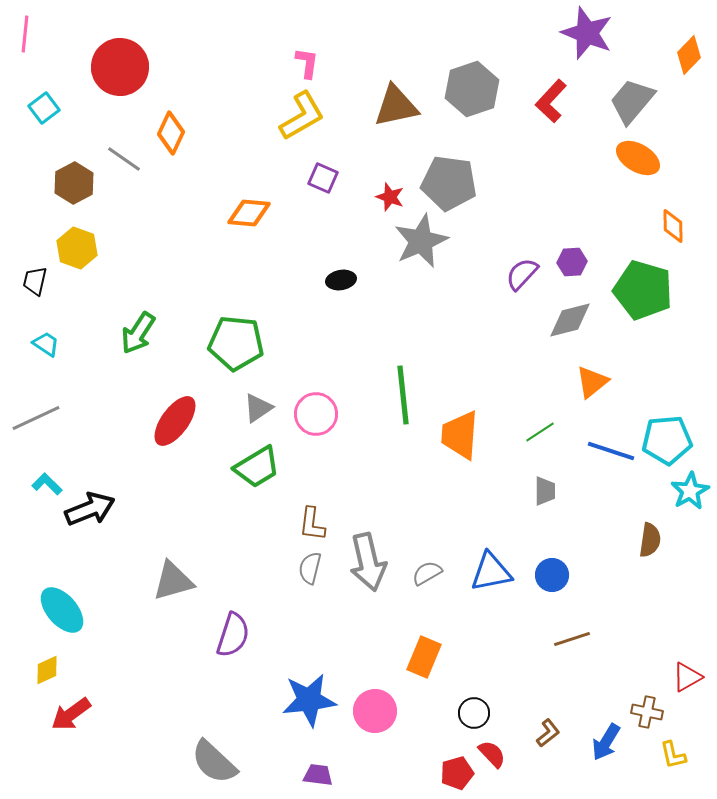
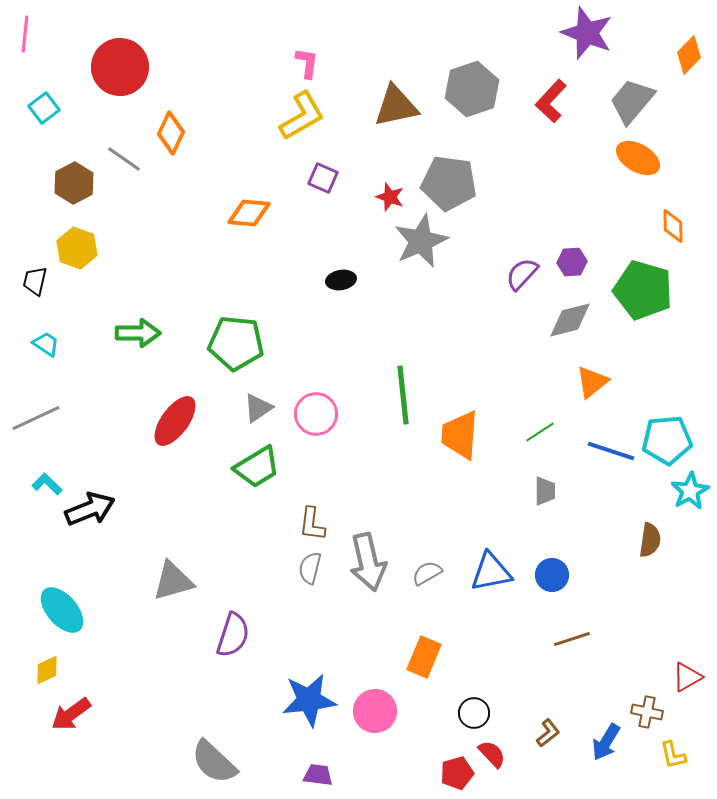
green arrow at (138, 333): rotated 123 degrees counterclockwise
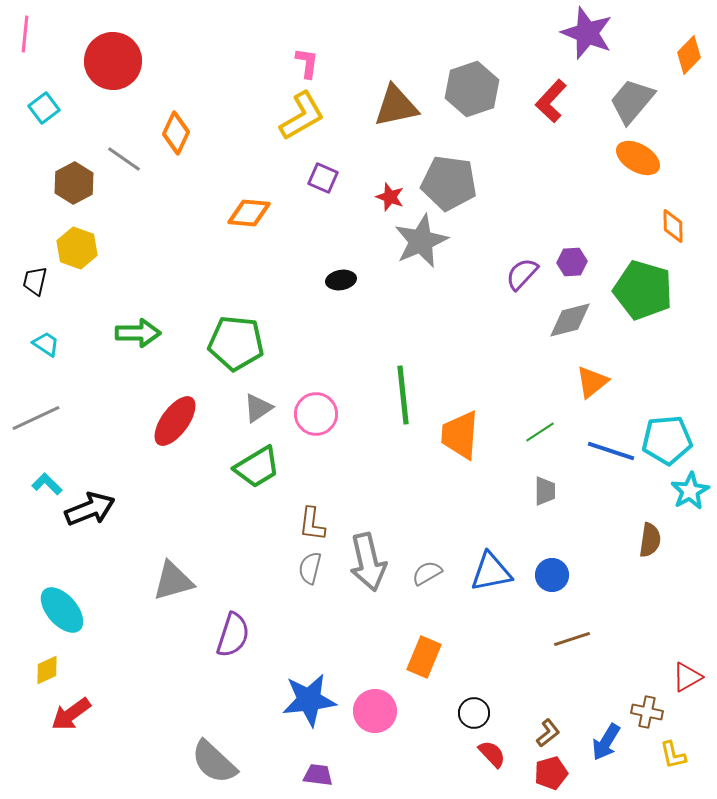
red circle at (120, 67): moved 7 px left, 6 px up
orange diamond at (171, 133): moved 5 px right
red pentagon at (457, 773): moved 94 px right
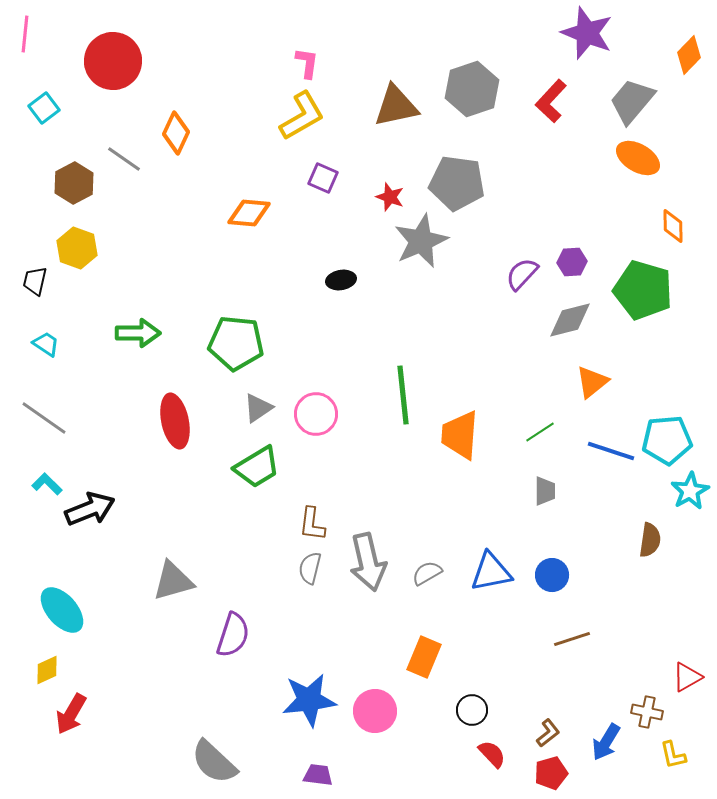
gray pentagon at (449, 183): moved 8 px right
gray line at (36, 418): moved 8 px right; rotated 60 degrees clockwise
red ellipse at (175, 421): rotated 48 degrees counterclockwise
black circle at (474, 713): moved 2 px left, 3 px up
red arrow at (71, 714): rotated 24 degrees counterclockwise
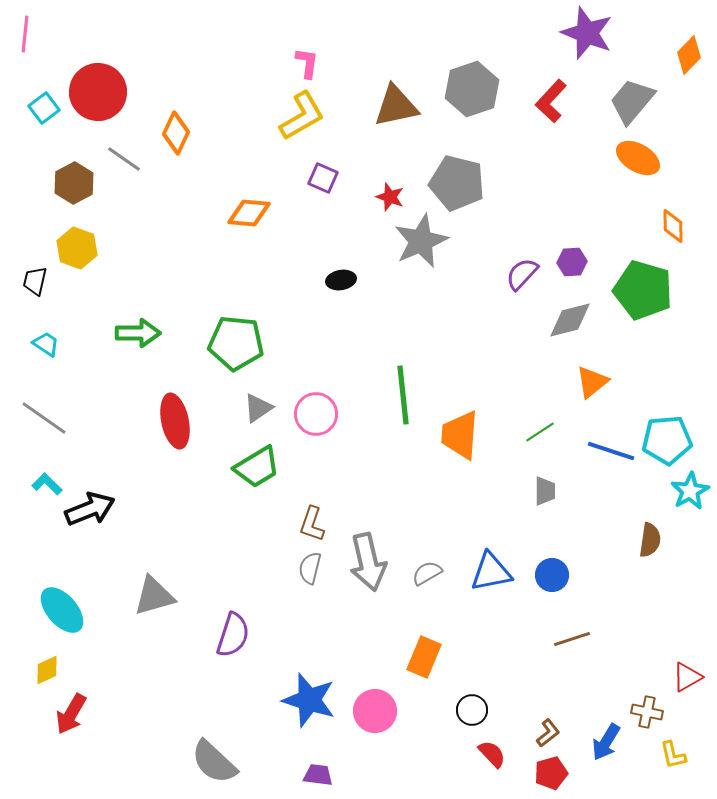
red circle at (113, 61): moved 15 px left, 31 px down
gray pentagon at (457, 183): rotated 6 degrees clockwise
brown L-shape at (312, 524): rotated 12 degrees clockwise
gray triangle at (173, 581): moved 19 px left, 15 px down
blue star at (309, 700): rotated 24 degrees clockwise
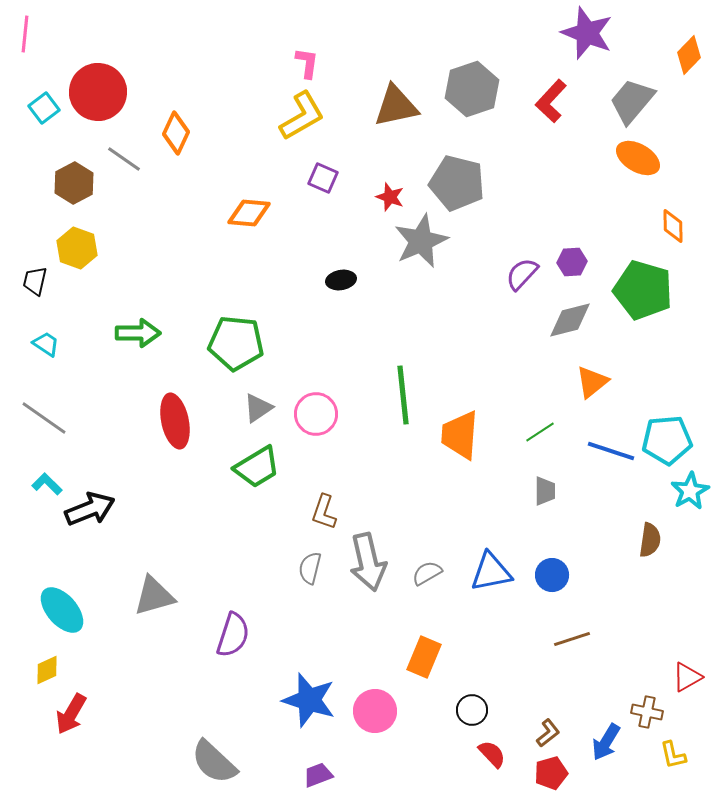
brown L-shape at (312, 524): moved 12 px right, 12 px up
purple trapezoid at (318, 775): rotated 28 degrees counterclockwise
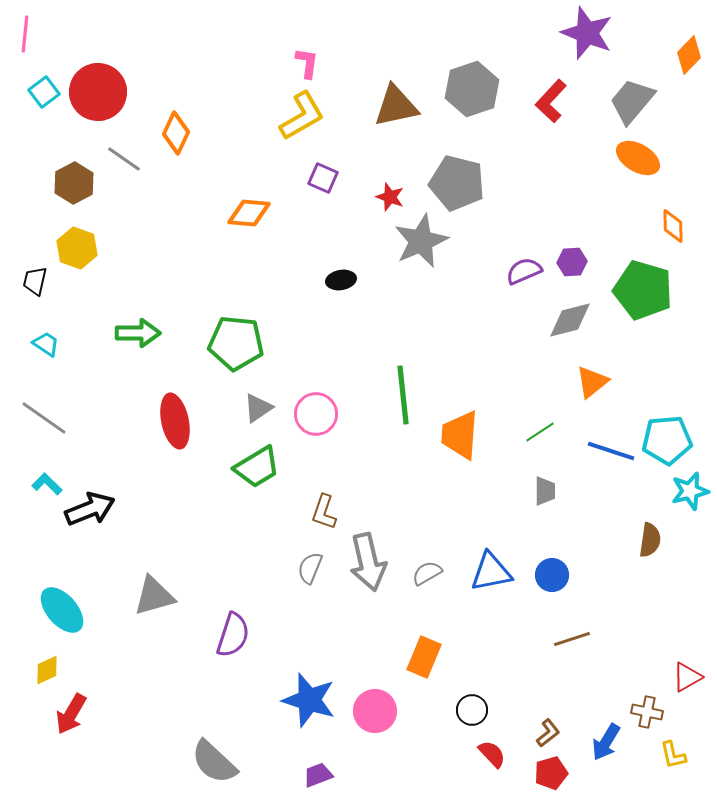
cyan square at (44, 108): moved 16 px up
purple semicircle at (522, 274): moved 2 px right, 3 px up; rotated 24 degrees clockwise
cyan star at (690, 491): rotated 15 degrees clockwise
gray semicircle at (310, 568): rotated 8 degrees clockwise
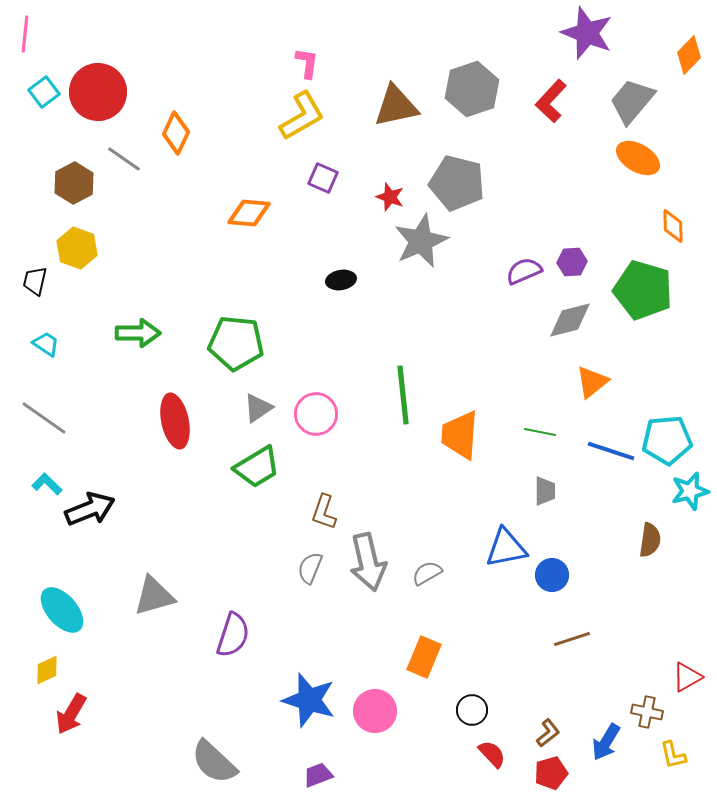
green line at (540, 432): rotated 44 degrees clockwise
blue triangle at (491, 572): moved 15 px right, 24 px up
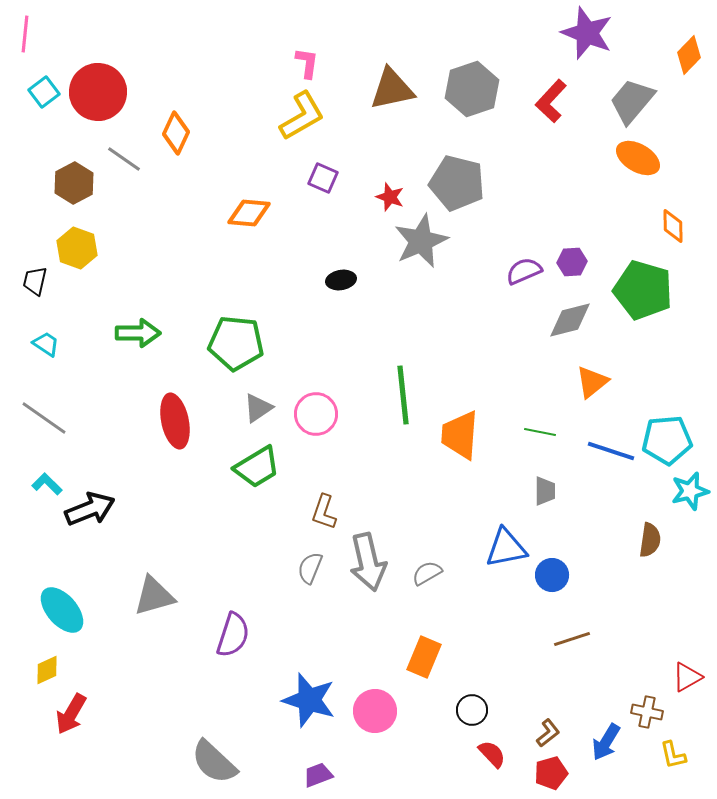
brown triangle at (396, 106): moved 4 px left, 17 px up
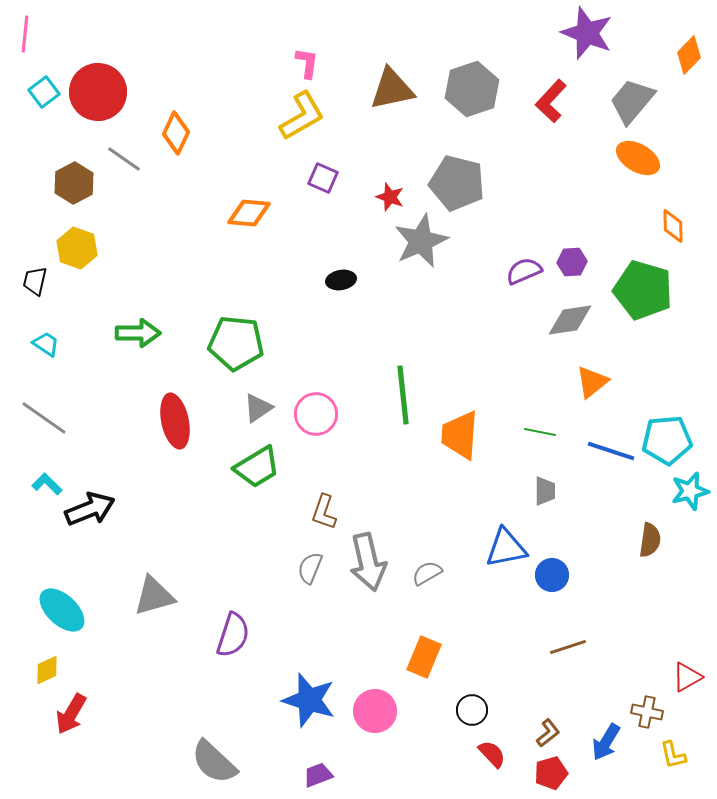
gray diamond at (570, 320): rotated 6 degrees clockwise
cyan ellipse at (62, 610): rotated 6 degrees counterclockwise
brown line at (572, 639): moved 4 px left, 8 px down
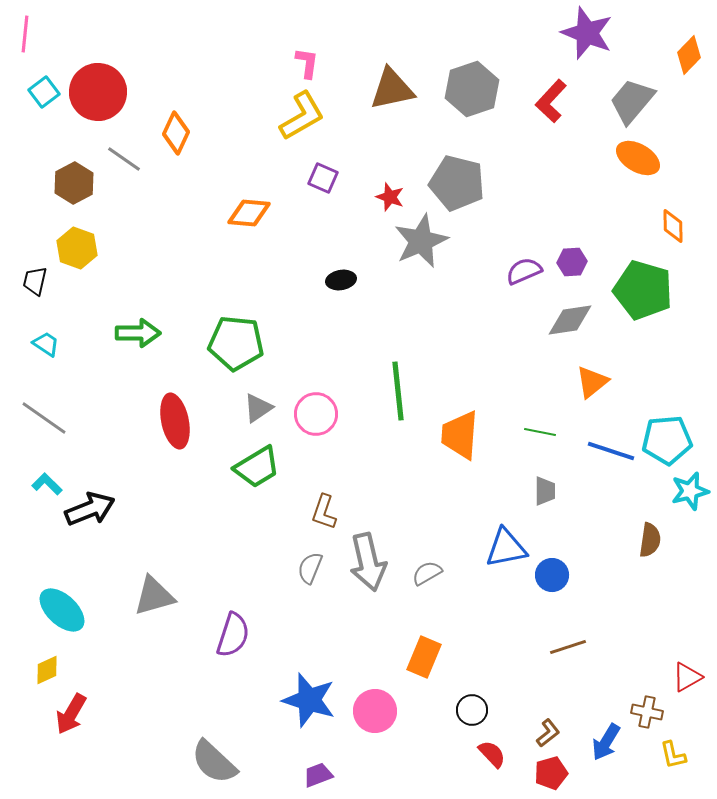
green line at (403, 395): moved 5 px left, 4 px up
